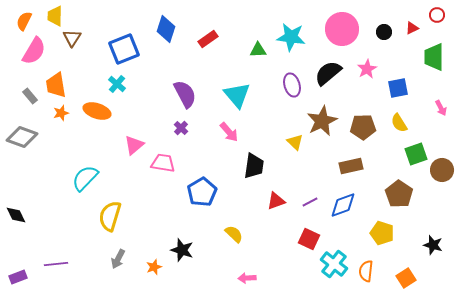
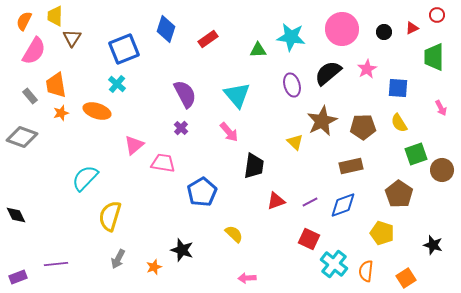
blue square at (398, 88): rotated 15 degrees clockwise
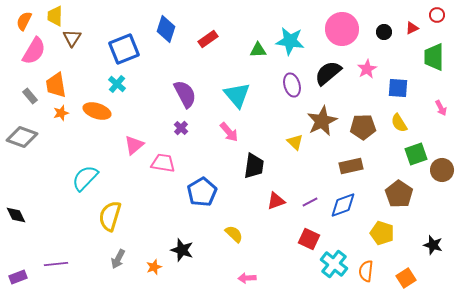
cyan star at (291, 37): moved 1 px left, 4 px down
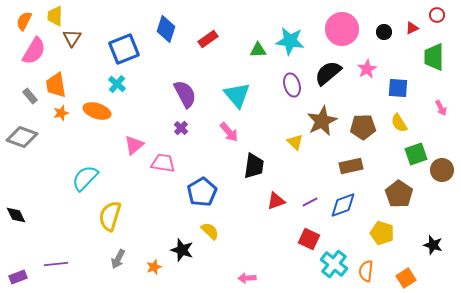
yellow semicircle at (234, 234): moved 24 px left, 3 px up
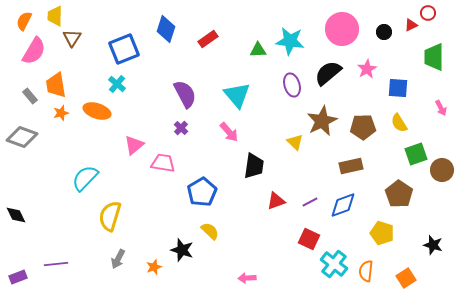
red circle at (437, 15): moved 9 px left, 2 px up
red triangle at (412, 28): moved 1 px left, 3 px up
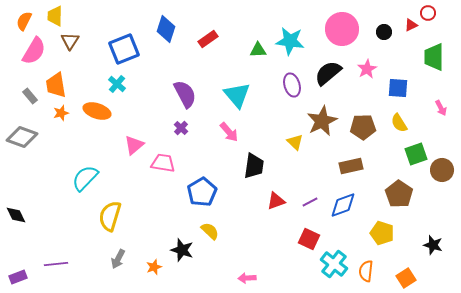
brown triangle at (72, 38): moved 2 px left, 3 px down
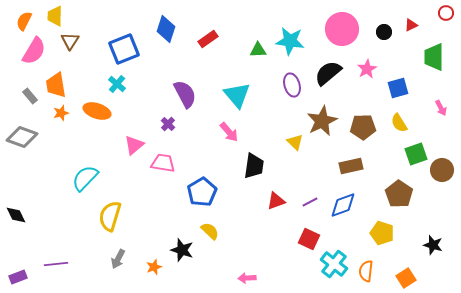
red circle at (428, 13): moved 18 px right
blue square at (398, 88): rotated 20 degrees counterclockwise
purple cross at (181, 128): moved 13 px left, 4 px up
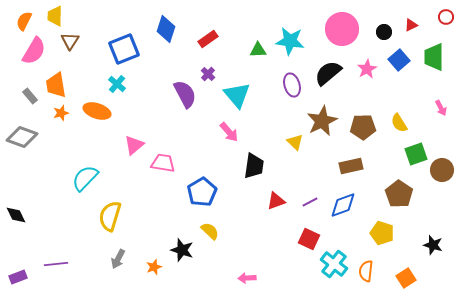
red circle at (446, 13): moved 4 px down
blue square at (398, 88): moved 1 px right, 28 px up; rotated 25 degrees counterclockwise
purple cross at (168, 124): moved 40 px right, 50 px up
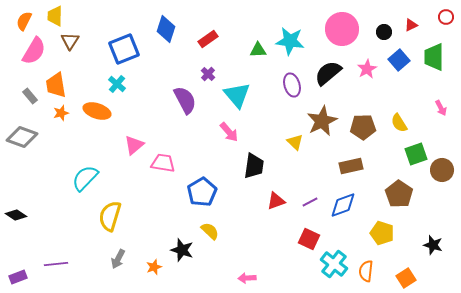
purple semicircle at (185, 94): moved 6 px down
black diamond at (16, 215): rotated 30 degrees counterclockwise
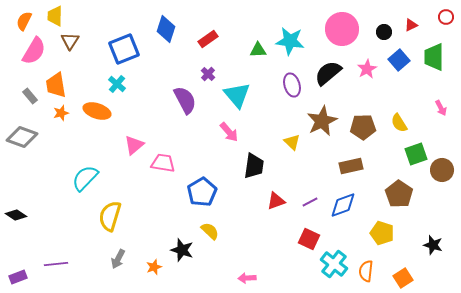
yellow triangle at (295, 142): moved 3 px left
orange square at (406, 278): moved 3 px left
